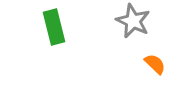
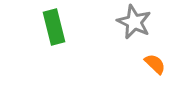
gray star: moved 1 px right, 1 px down
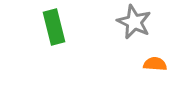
orange semicircle: rotated 40 degrees counterclockwise
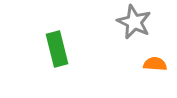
green rectangle: moved 3 px right, 22 px down
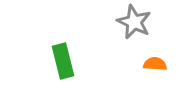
green rectangle: moved 6 px right, 12 px down
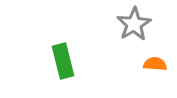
gray star: moved 2 px down; rotated 16 degrees clockwise
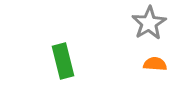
gray star: moved 15 px right, 1 px up
